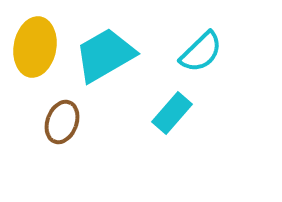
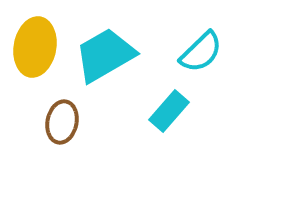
cyan rectangle: moved 3 px left, 2 px up
brown ellipse: rotated 9 degrees counterclockwise
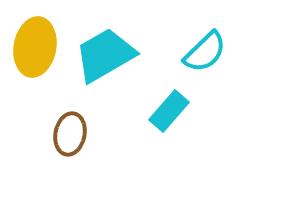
cyan semicircle: moved 4 px right
brown ellipse: moved 8 px right, 12 px down
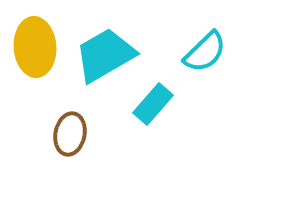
yellow ellipse: rotated 14 degrees counterclockwise
cyan rectangle: moved 16 px left, 7 px up
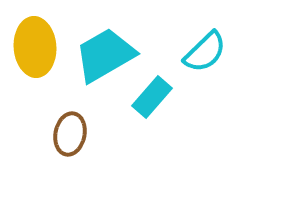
cyan rectangle: moved 1 px left, 7 px up
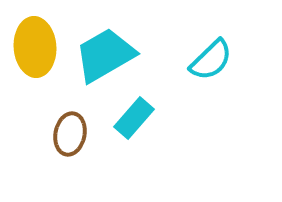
cyan semicircle: moved 6 px right, 8 px down
cyan rectangle: moved 18 px left, 21 px down
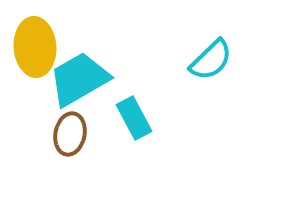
cyan trapezoid: moved 26 px left, 24 px down
cyan rectangle: rotated 69 degrees counterclockwise
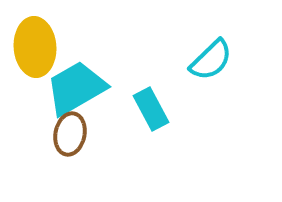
cyan trapezoid: moved 3 px left, 9 px down
cyan rectangle: moved 17 px right, 9 px up
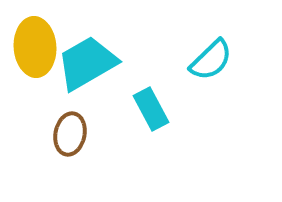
cyan trapezoid: moved 11 px right, 25 px up
